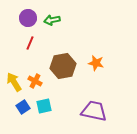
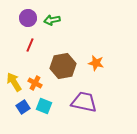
red line: moved 2 px down
orange cross: moved 2 px down
cyan square: rotated 35 degrees clockwise
purple trapezoid: moved 10 px left, 9 px up
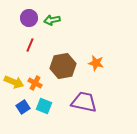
purple circle: moved 1 px right
yellow arrow: rotated 144 degrees clockwise
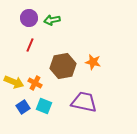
orange star: moved 3 px left, 1 px up
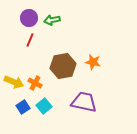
red line: moved 5 px up
cyan square: rotated 28 degrees clockwise
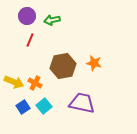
purple circle: moved 2 px left, 2 px up
orange star: moved 1 px right, 1 px down
purple trapezoid: moved 2 px left, 1 px down
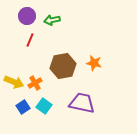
orange cross: rotated 32 degrees clockwise
cyan square: rotated 14 degrees counterclockwise
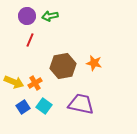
green arrow: moved 2 px left, 4 px up
purple trapezoid: moved 1 px left, 1 px down
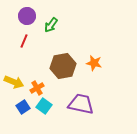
green arrow: moved 1 px right, 9 px down; rotated 42 degrees counterclockwise
red line: moved 6 px left, 1 px down
orange cross: moved 2 px right, 5 px down
